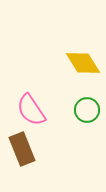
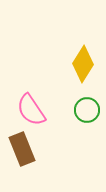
yellow diamond: moved 1 px down; rotated 63 degrees clockwise
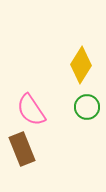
yellow diamond: moved 2 px left, 1 px down
green circle: moved 3 px up
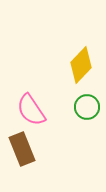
yellow diamond: rotated 12 degrees clockwise
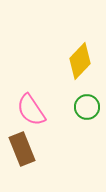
yellow diamond: moved 1 px left, 4 px up
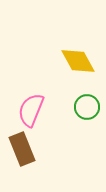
yellow diamond: moved 2 px left; rotated 72 degrees counterclockwise
pink semicircle: rotated 56 degrees clockwise
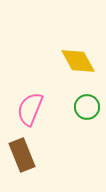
pink semicircle: moved 1 px left, 1 px up
brown rectangle: moved 6 px down
